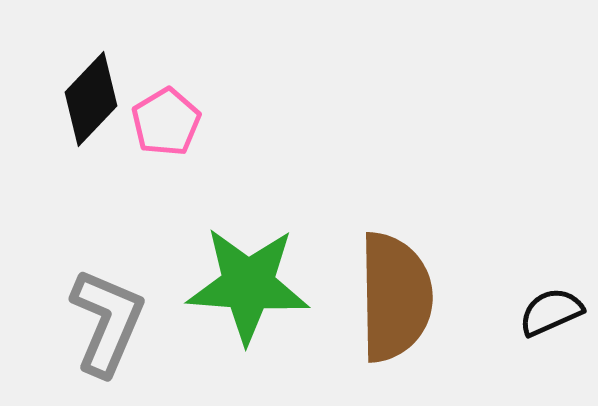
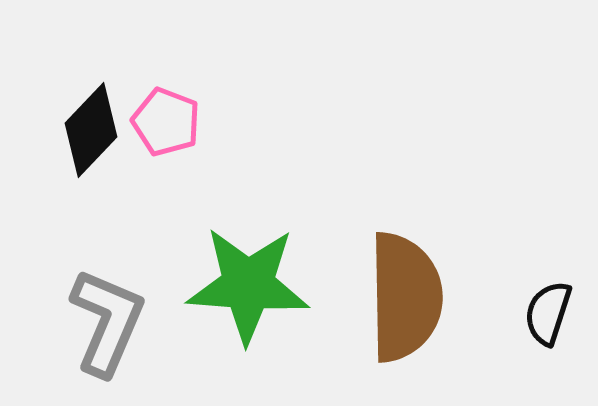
black diamond: moved 31 px down
pink pentagon: rotated 20 degrees counterclockwise
brown semicircle: moved 10 px right
black semicircle: moved 3 px left, 1 px down; rotated 48 degrees counterclockwise
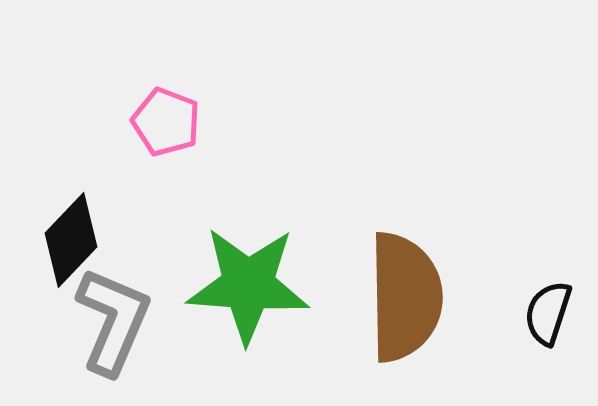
black diamond: moved 20 px left, 110 px down
gray L-shape: moved 6 px right, 1 px up
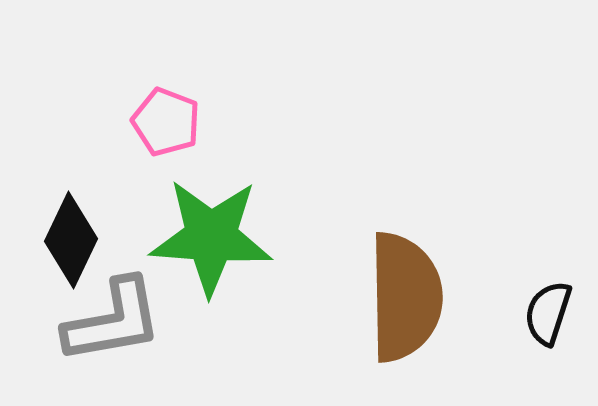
black diamond: rotated 18 degrees counterclockwise
green star: moved 37 px left, 48 px up
gray L-shape: rotated 57 degrees clockwise
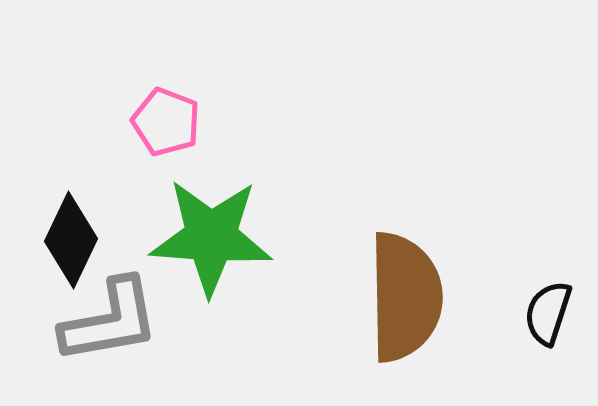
gray L-shape: moved 3 px left
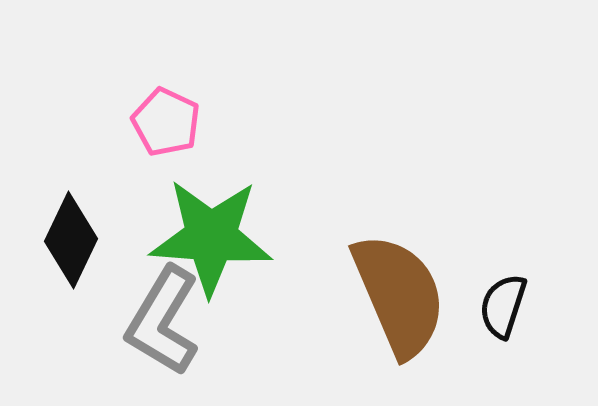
pink pentagon: rotated 4 degrees clockwise
brown semicircle: moved 6 px left, 2 px up; rotated 22 degrees counterclockwise
black semicircle: moved 45 px left, 7 px up
gray L-shape: moved 53 px right; rotated 131 degrees clockwise
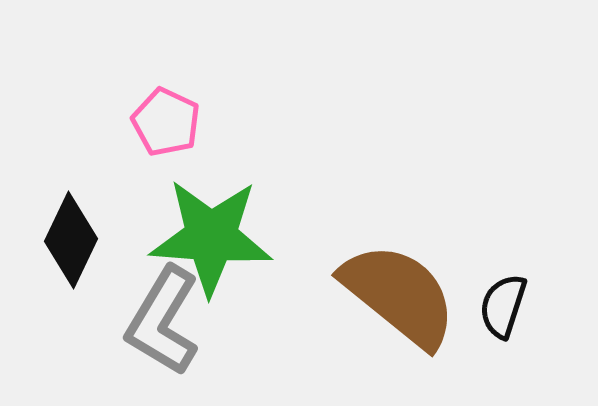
brown semicircle: rotated 28 degrees counterclockwise
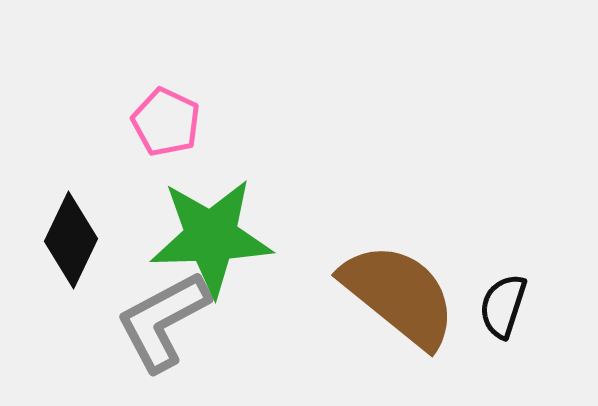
green star: rotated 6 degrees counterclockwise
gray L-shape: rotated 31 degrees clockwise
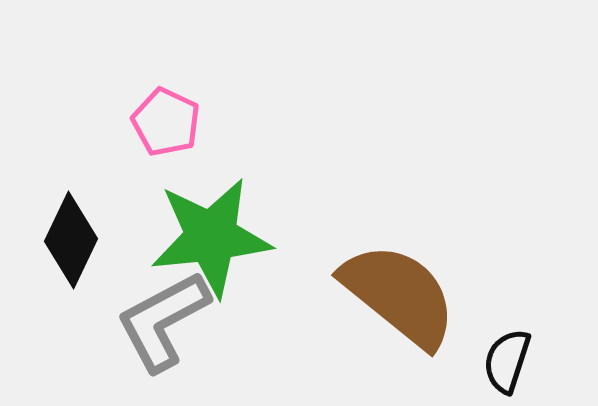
green star: rotated 4 degrees counterclockwise
black semicircle: moved 4 px right, 55 px down
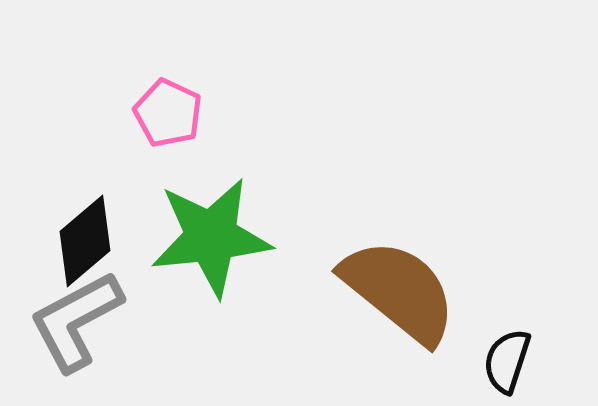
pink pentagon: moved 2 px right, 9 px up
black diamond: moved 14 px right, 1 px down; rotated 24 degrees clockwise
brown semicircle: moved 4 px up
gray L-shape: moved 87 px left
